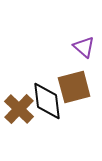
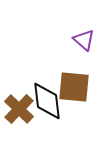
purple triangle: moved 7 px up
brown square: rotated 20 degrees clockwise
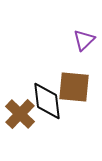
purple triangle: rotated 35 degrees clockwise
brown cross: moved 1 px right, 5 px down
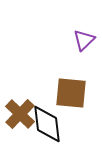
brown square: moved 3 px left, 6 px down
black diamond: moved 23 px down
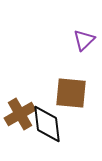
brown cross: rotated 16 degrees clockwise
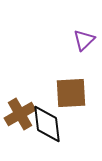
brown square: rotated 8 degrees counterclockwise
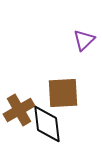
brown square: moved 8 px left
brown cross: moved 1 px left, 4 px up
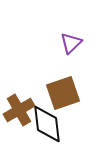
purple triangle: moved 13 px left, 3 px down
brown square: rotated 16 degrees counterclockwise
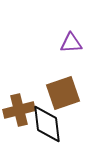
purple triangle: rotated 40 degrees clockwise
brown cross: rotated 16 degrees clockwise
